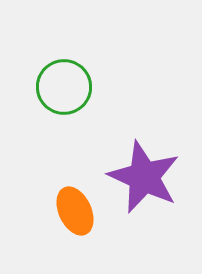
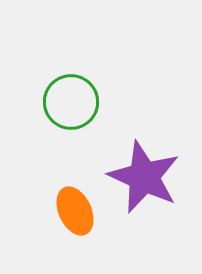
green circle: moved 7 px right, 15 px down
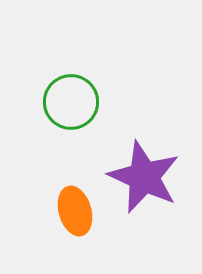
orange ellipse: rotated 9 degrees clockwise
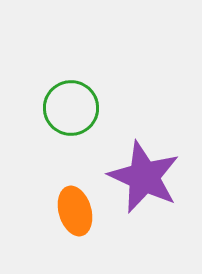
green circle: moved 6 px down
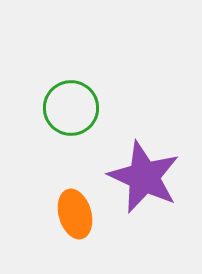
orange ellipse: moved 3 px down
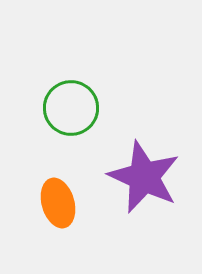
orange ellipse: moved 17 px left, 11 px up
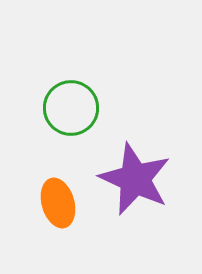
purple star: moved 9 px left, 2 px down
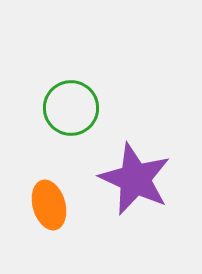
orange ellipse: moved 9 px left, 2 px down
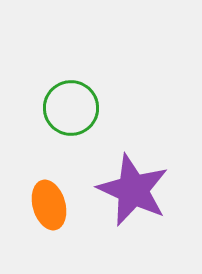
purple star: moved 2 px left, 11 px down
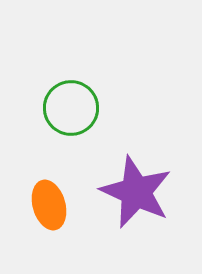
purple star: moved 3 px right, 2 px down
